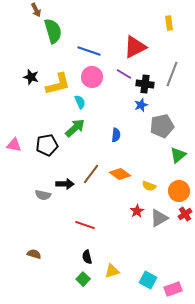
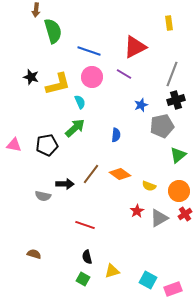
brown arrow: rotated 32 degrees clockwise
black cross: moved 31 px right, 16 px down; rotated 24 degrees counterclockwise
gray semicircle: moved 1 px down
green square: rotated 16 degrees counterclockwise
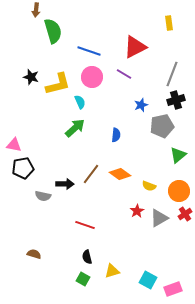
black pentagon: moved 24 px left, 23 px down
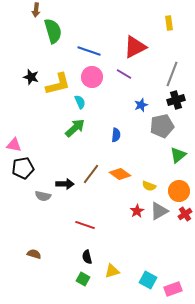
gray triangle: moved 7 px up
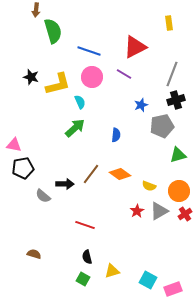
green triangle: rotated 24 degrees clockwise
gray semicircle: rotated 28 degrees clockwise
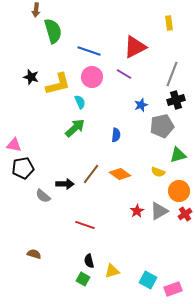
yellow semicircle: moved 9 px right, 14 px up
black semicircle: moved 2 px right, 4 px down
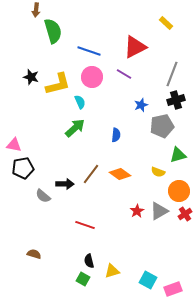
yellow rectangle: moved 3 px left; rotated 40 degrees counterclockwise
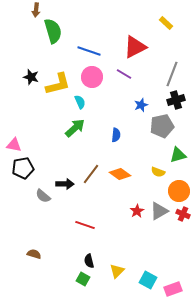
red cross: moved 2 px left; rotated 32 degrees counterclockwise
yellow triangle: moved 5 px right; rotated 28 degrees counterclockwise
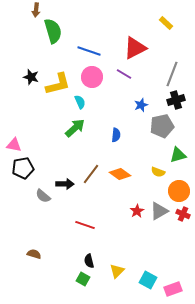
red triangle: moved 1 px down
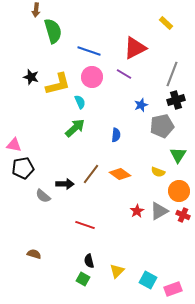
green triangle: rotated 42 degrees counterclockwise
red cross: moved 1 px down
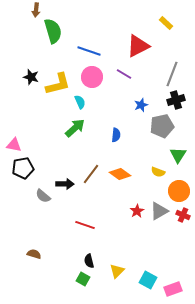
red triangle: moved 3 px right, 2 px up
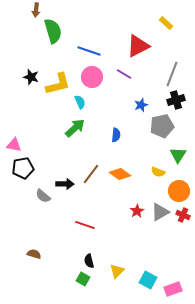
gray triangle: moved 1 px right, 1 px down
